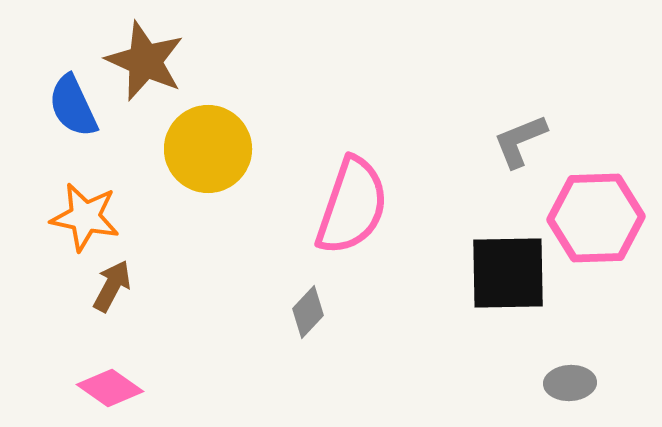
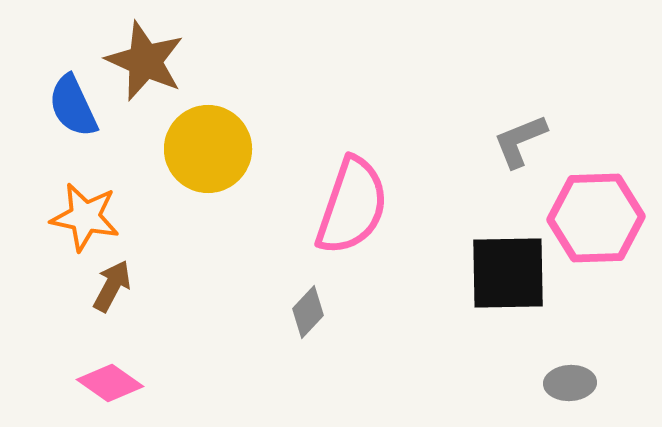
pink diamond: moved 5 px up
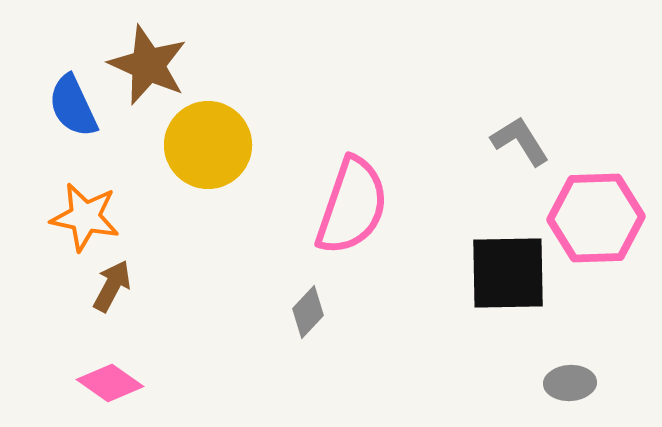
brown star: moved 3 px right, 4 px down
gray L-shape: rotated 80 degrees clockwise
yellow circle: moved 4 px up
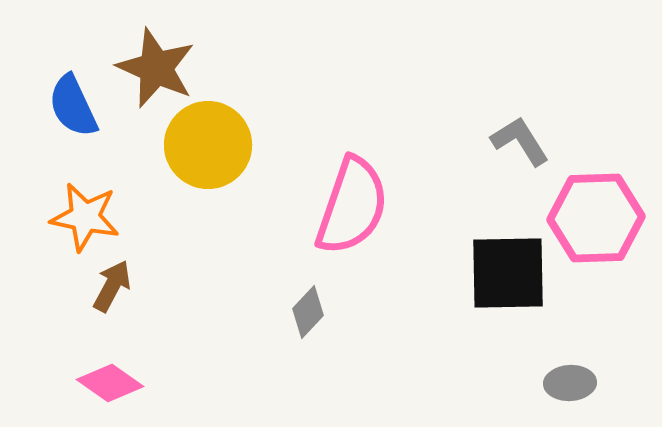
brown star: moved 8 px right, 3 px down
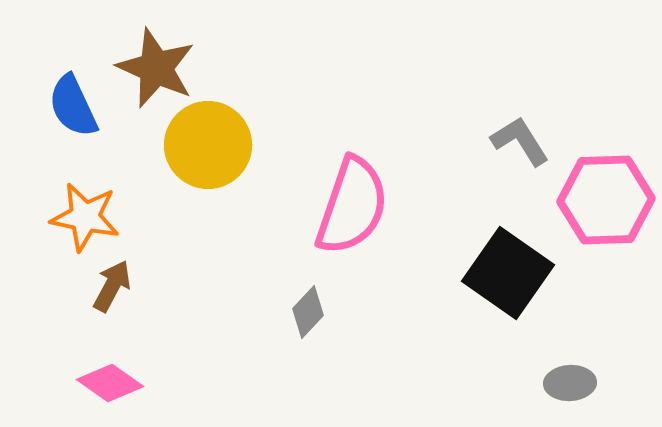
pink hexagon: moved 10 px right, 18 px up
black square: rotated 36 degrees clockwise
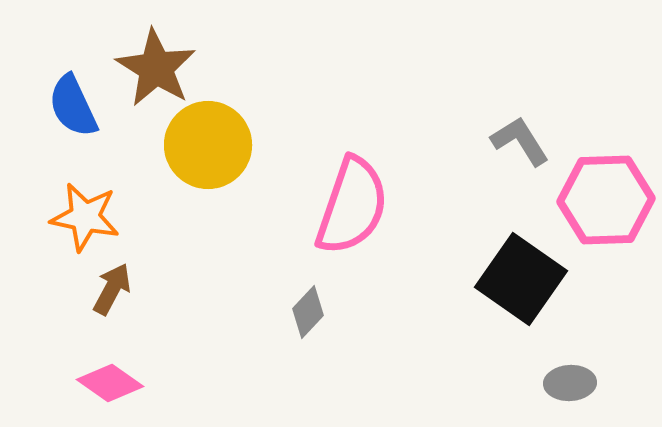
brown star: rotated 8 degrees clockwise
black square: moved 13 px right, 6 px down
brown arrow: moved 3 px down
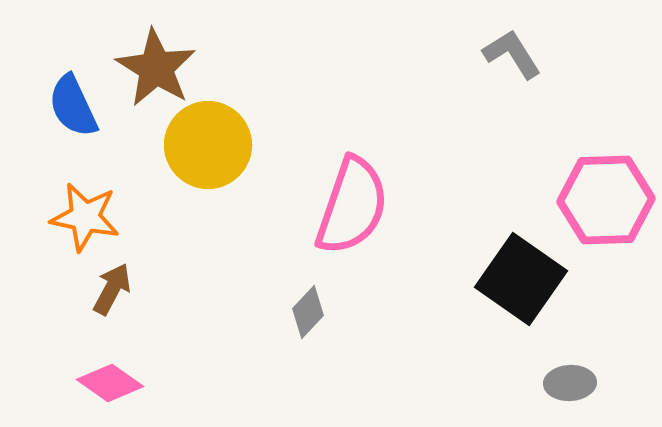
gray L-shape: moved 8 px left, 87 px up
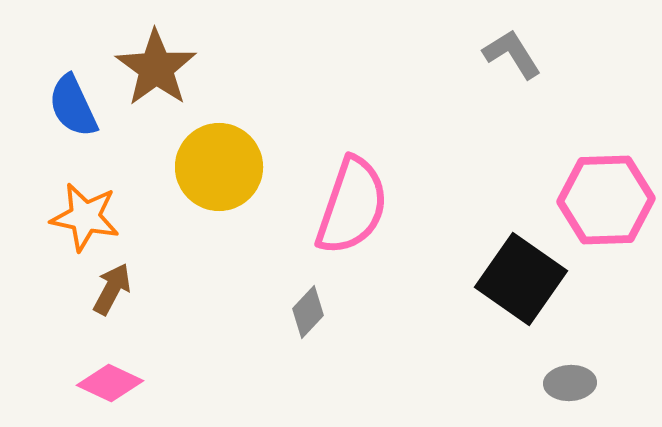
brown star: rotated 4 degrees clockwise
yellow circle: moved 11 px right, 22 px down
pink diamond: rotated 10 degrees counterclockwise
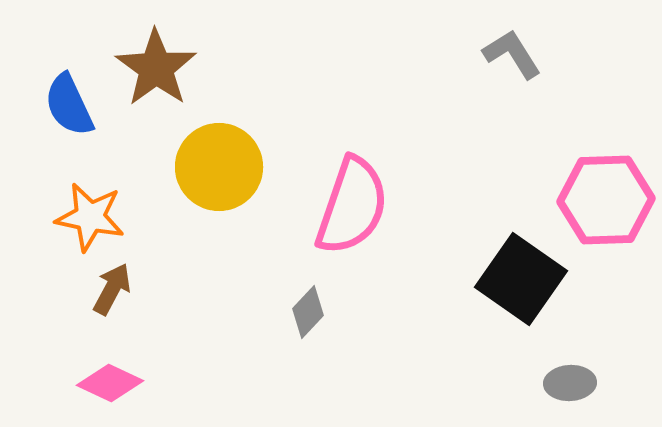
blue semicircle: moved 4 px left, 1 px up
orange star: moved 5 px right
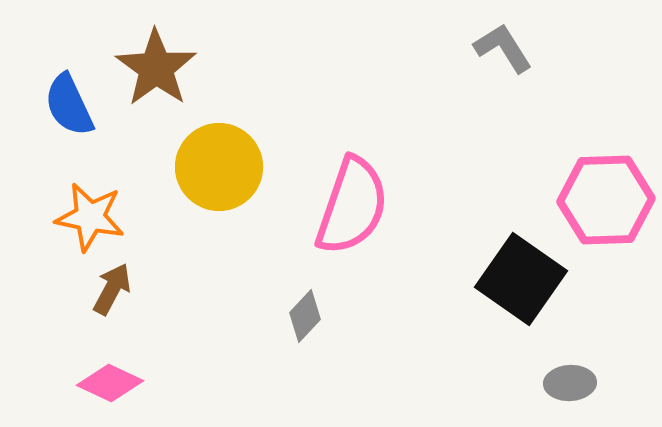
gray L-shape: moved 9 px left, 6 px up
gray diamond: moved 3 px left, 4 px down
